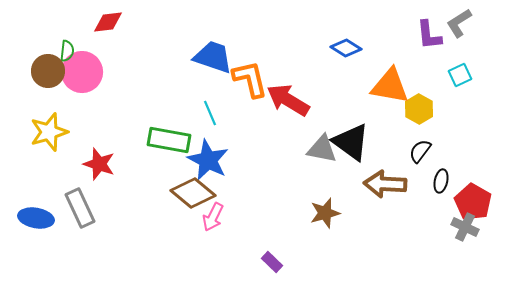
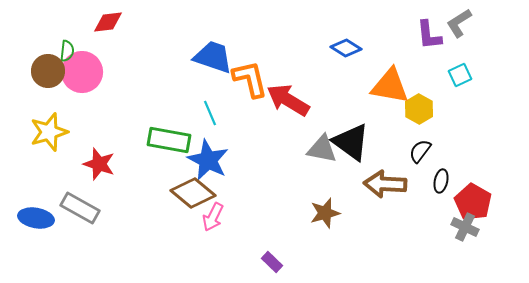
gray rectangle: rotated 36 degrees counterclockwise
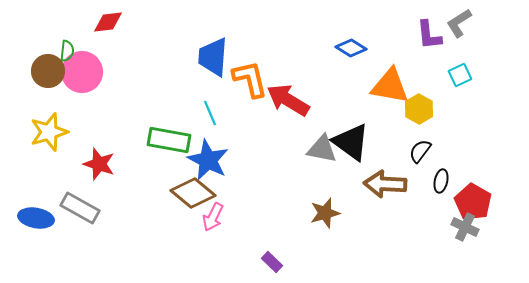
blue diamond: moved 5 px right
blue trapezoid: rotated 105 degrees counterclockwise
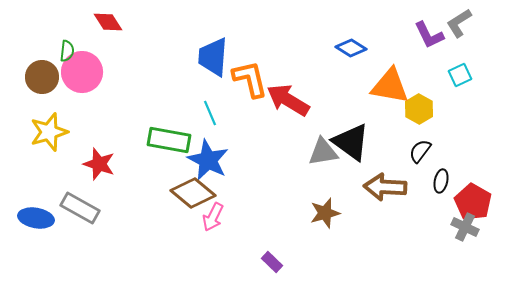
red diamond: rotated 64 degrees clockwise
purple L-shape: rotated 20 degrees counterclockwise
brown circle: moved 6 px left, 6 px down
gray triangle: moved 1 px right, 3 px down; rotated 20 degrees counterclockwise
brown arrow: moved 3 px down
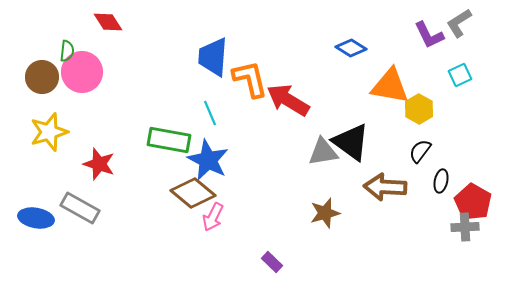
gray cross: rotated 28 degrees counterclockwise
